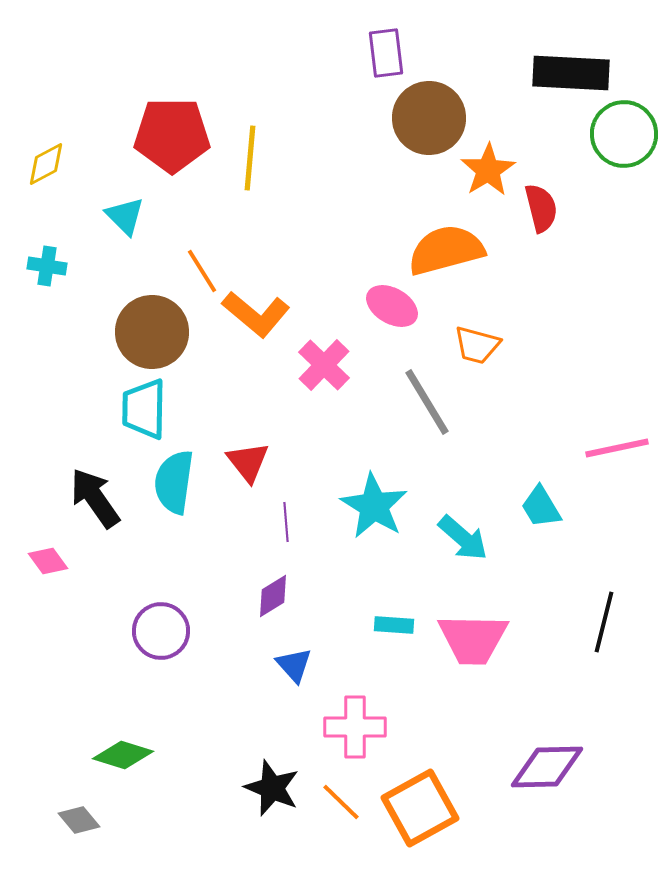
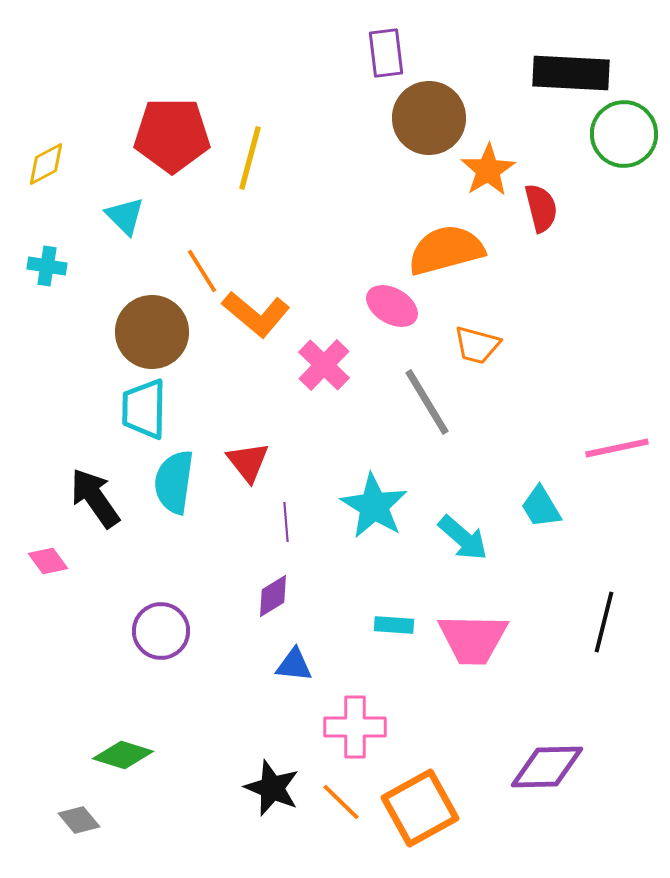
yellow line at (250, 158): rotated 10 degrees clockwise
blue triangle at (294, 665): rotated 42 degrees counterclockwise
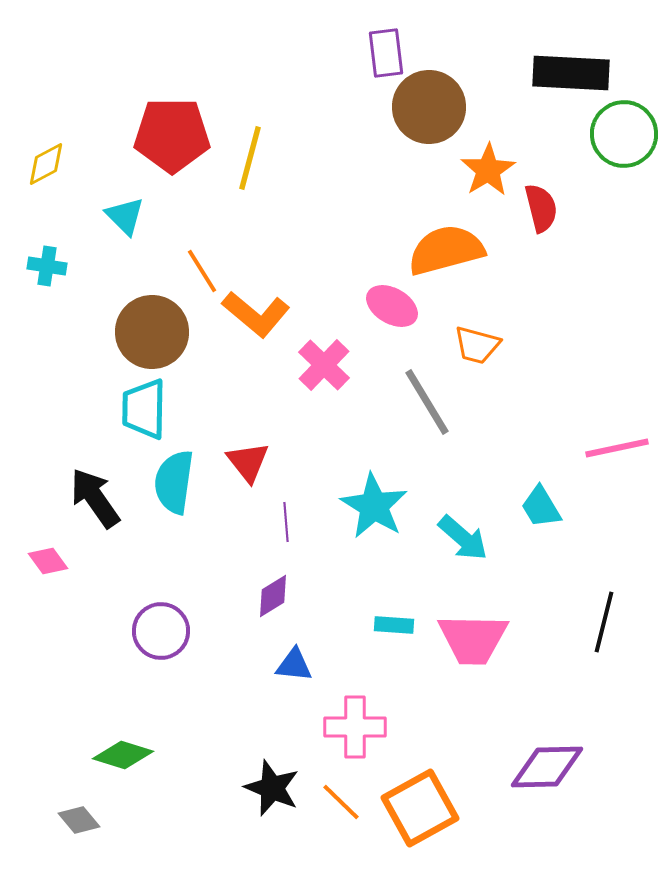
brown circle at (429, 118): moved 11 px up
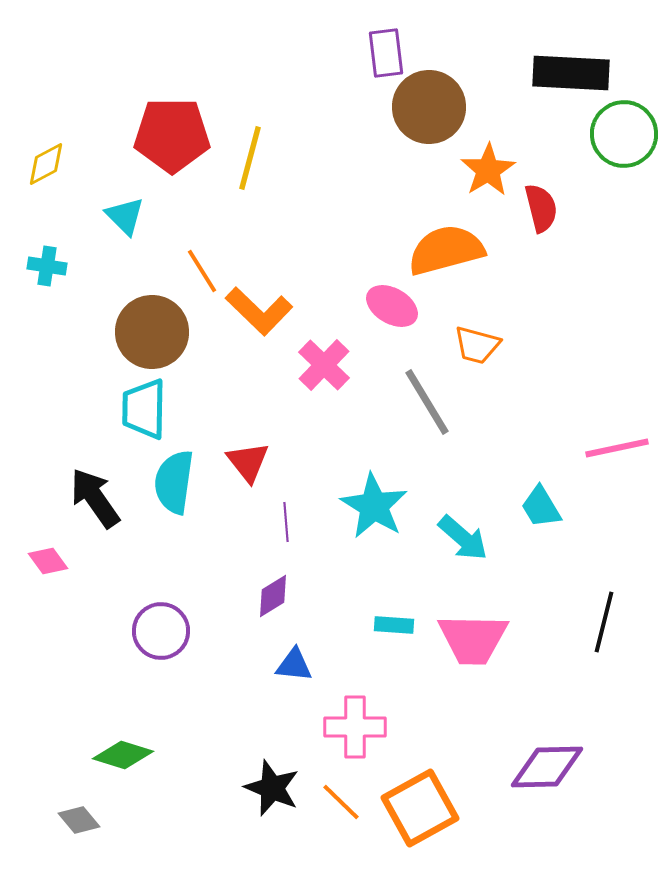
orange L-shape at (256, 314): moved 3 px right, 3 px up; rotated 4 degrees clockwise
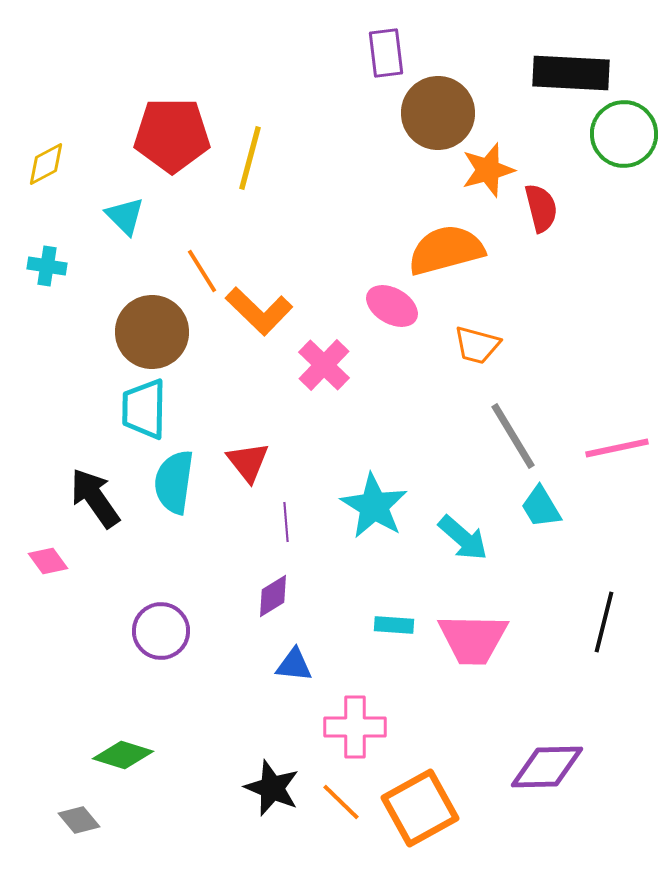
brown circle at (429, 107): moved 9 px right, 6 px down
orange star at (488, 170): rotated 16 degrees clockwise
gray line at (427, 402): moved 86 px right, 34 px down
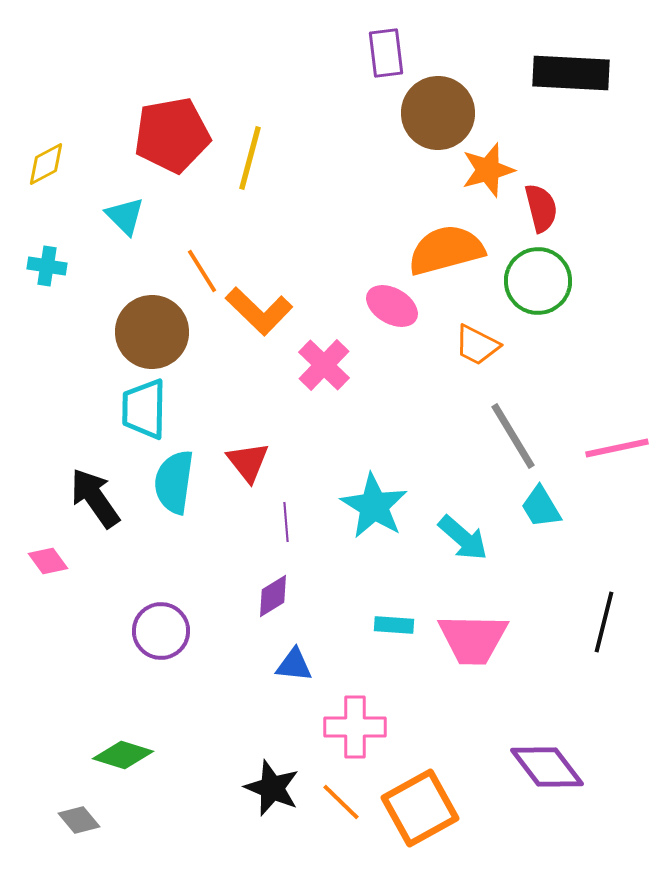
green circle at (624, 134): moved 86 px left, 147 px down
red pentagon at (172, 135): rotated 10 degrees counterclockwise
orange trapezoid at (477, 345): rotated 12 degrees clockwise
purple diamond at (547, 767): rotated 54 degrees clockwise
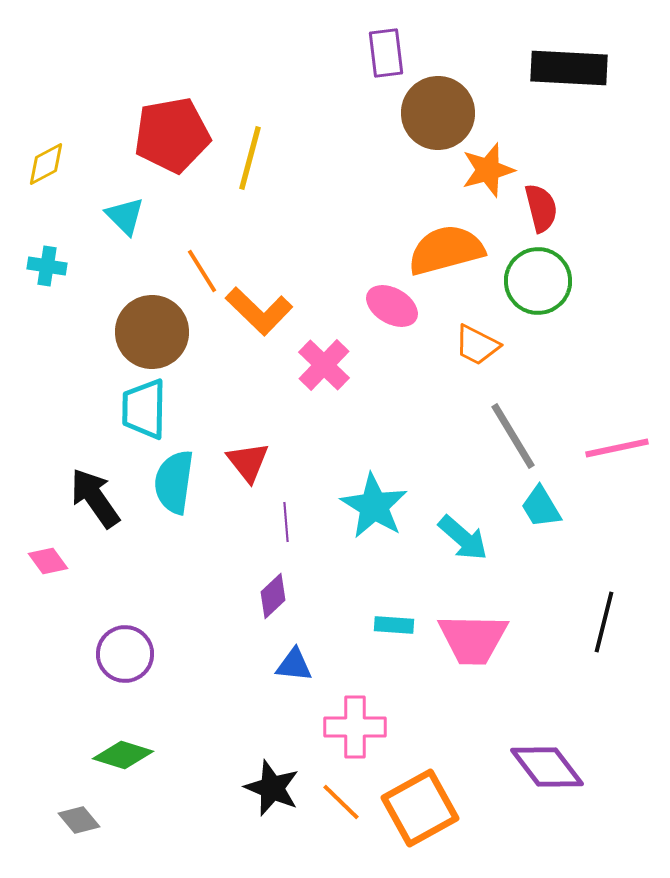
black rectangle at (571, 73): moved 2 px left, 5 px up
purple diamond at (273, 596): rotated 12 degrees counterclockwise
purple circle at (161, 631): moved 36 px left, 23 px down
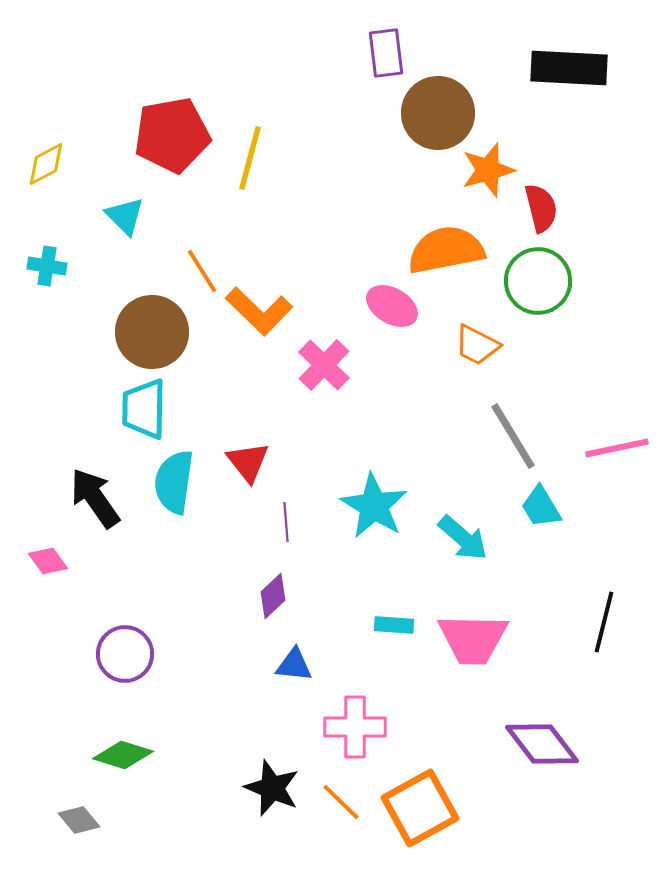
orange semicircle at (446, 250): rotated 4 degrees clockwise
purple diamond at (547, 767): moved 5 px left, 23 px up
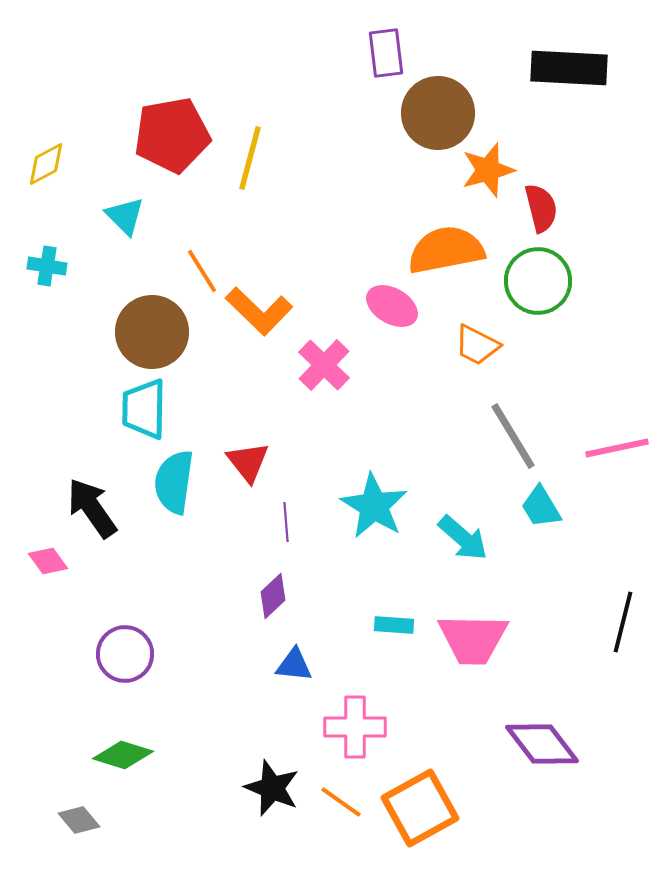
black arrow at (95, 498): moved 3 px left, 10 px down
black line at (604, 622): moved 19 px right
orange line at (341, 802): rotated 9 degrees counterclockwise
